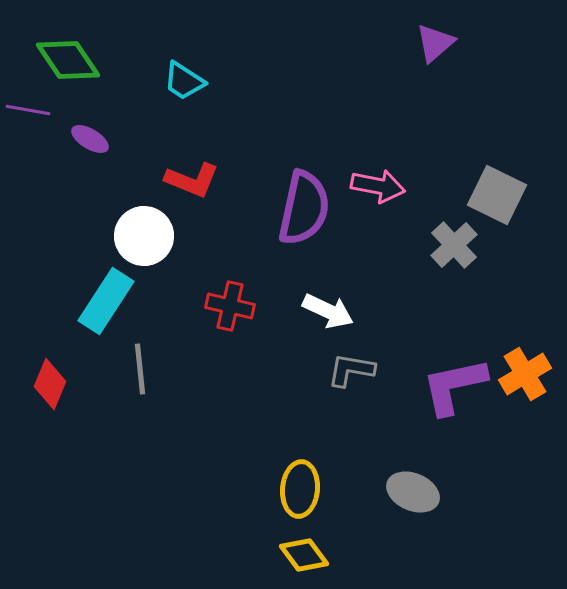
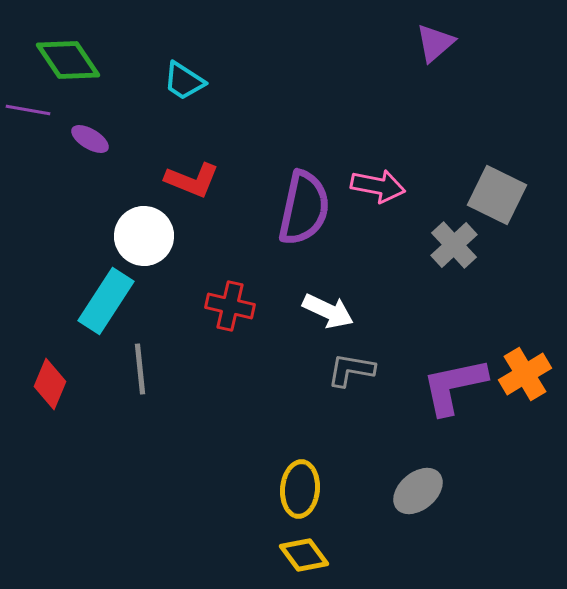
gray ellipse: moved 5 px right, 1 px up; rotated 63 degrees counterclockwise
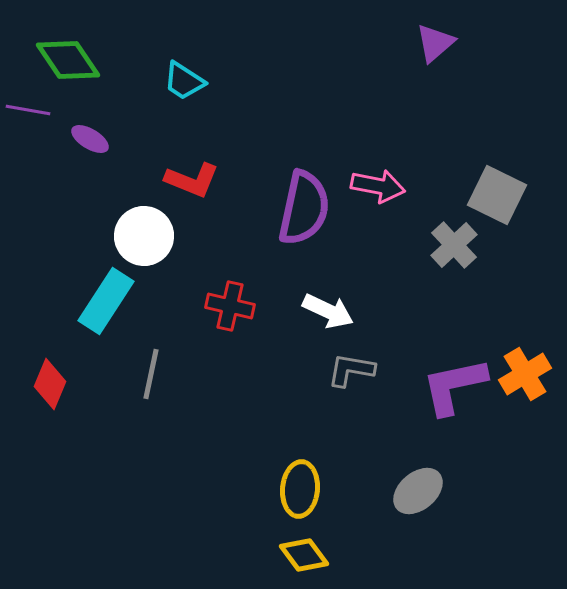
gray line: moved 11 px right, 5 px down; rotated 18 degrees clockwise
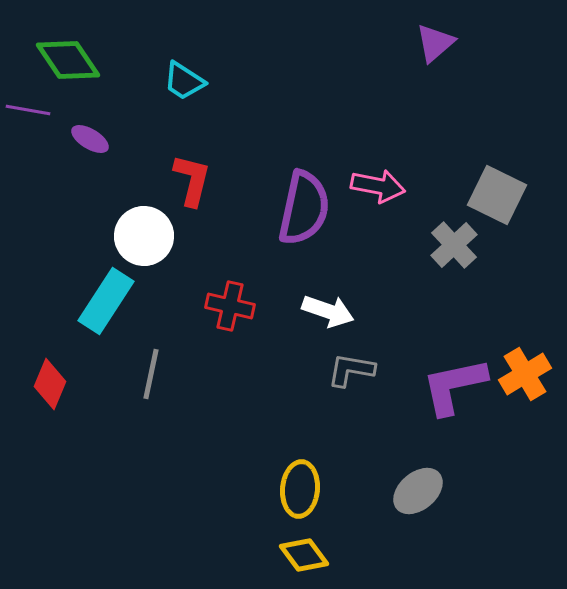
red L-shape: rotated 98 degrees counterclockwise
white arrow: rotated 6 degrees counterclockwise
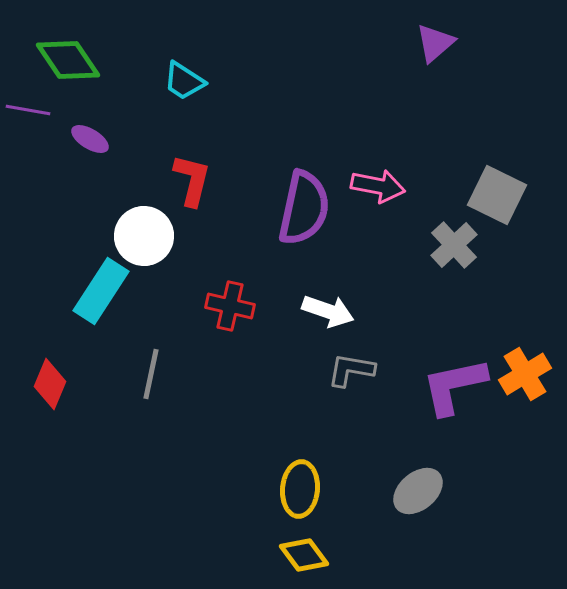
cyan rectangle: moved 5 px left, 10 px up
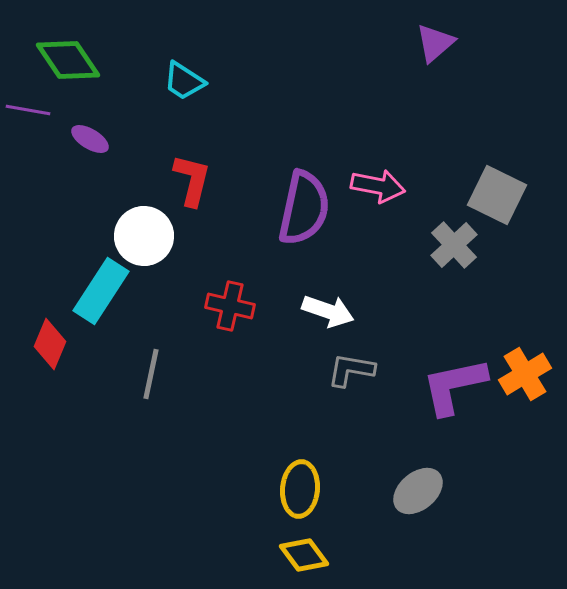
red diamond: moved 40 px up
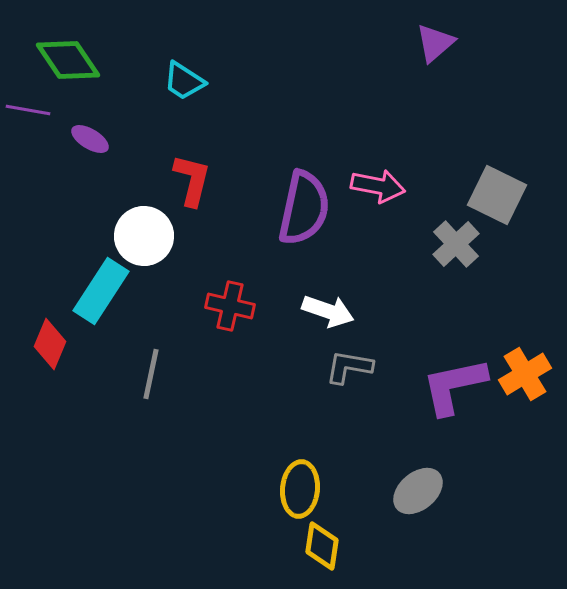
gray cross: moved 2 px right, 1 px up
gray L-shape: moved 2 px left, 3 px up
yellow diamond: moved 18 px right, 9 px up; rotated 45 degrees clockwise
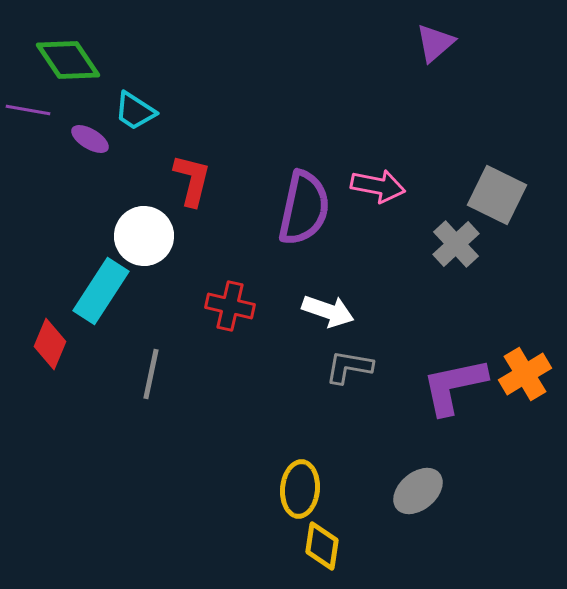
cyan trapezoid: moved 49 px left, 30 px down
